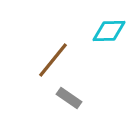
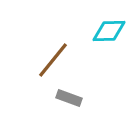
gray rectangle: rotated 15 degrees counterclockwise
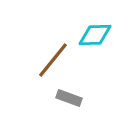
cyan diamond: moved 14 px left, 4 px down
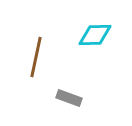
brown line: moved 17 px left, 3 px up; rotated 27 degrees counterclockwise
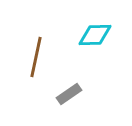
gray rectangle: moved 4 px up; rotated 55 degrees counterclockwise
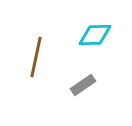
gray rectangle: moved 14 px right, 9 px up
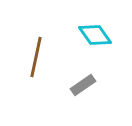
cyan diamond: rotated 56 degrees clockwise
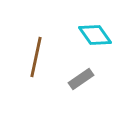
gray rectangle: moved 2 px left, 6 px up
